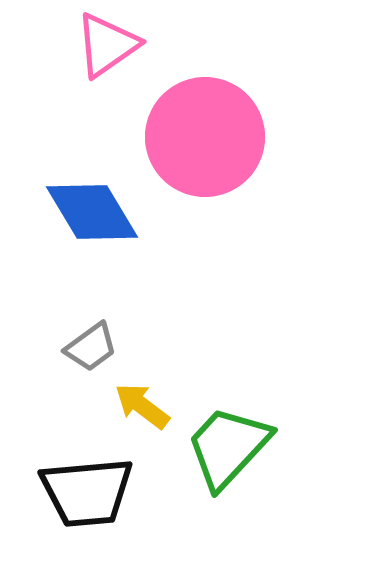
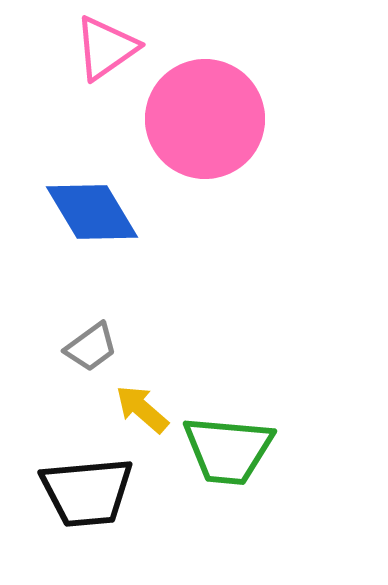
pink triangle: moved 1 px left, 3 px down
pink circle: moved 18 px up
yellow arrow: moved 3 px down; rotated 4 degrees clockwise
green trapezoid: moved 3 px down; rotated 128 degrees counterclockwise
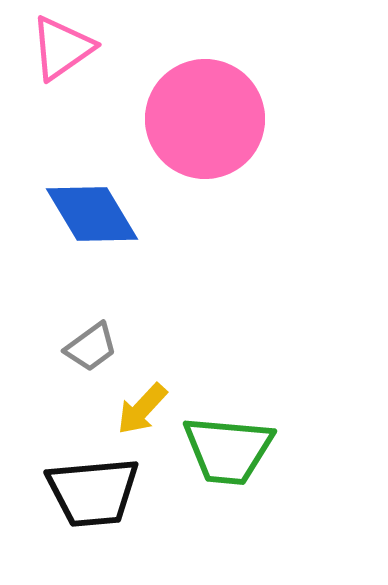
pink triangle: moved 44 px left
blue diamond: moved 2 px down
yellow arrow: rotated 88 degrees counterclockwise
black trapezoid: moved 6 px right
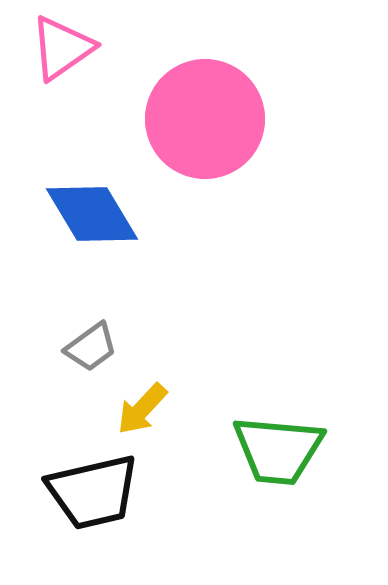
green trapezoid: moved 50 px right
black trapezoid: rotated 8 degrees counterclockwise
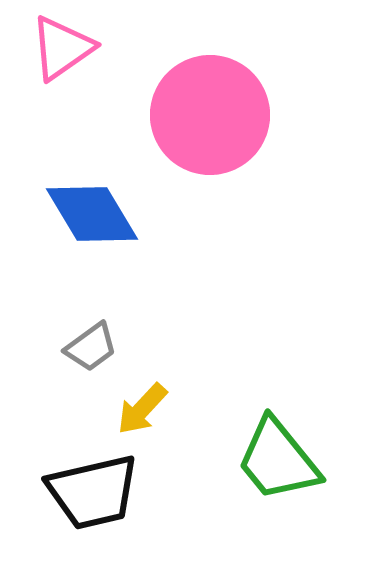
pink circle: moved 5 px right, 4 px up
green trapezoid: moved 10 px down; rotated 46 degrees clockwise
